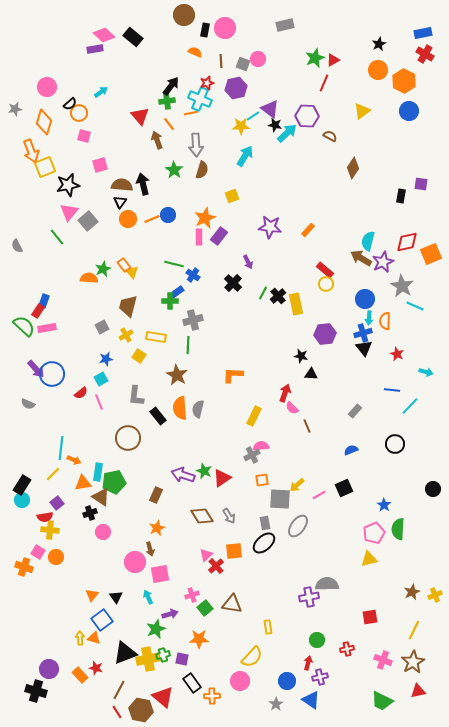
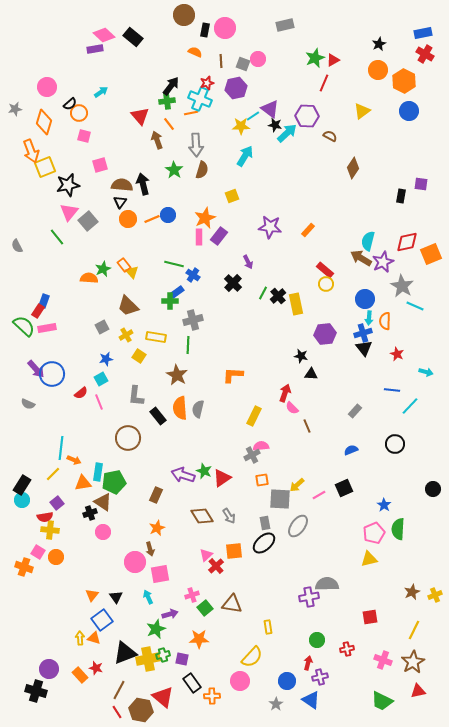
brown trapezoid at (128, 306): rotated 60 degrees counterclockwise
brown triangle at (101, 497): moved 2 px right, 5 px down
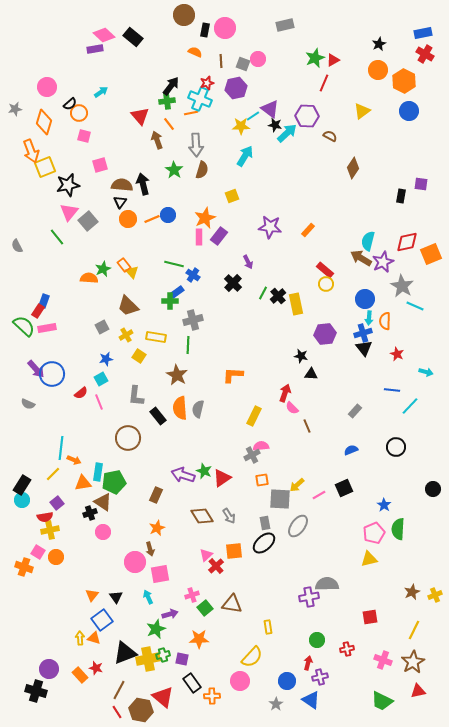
black circle at (395, 444): moved 1 px right, 3 px down
yellow cross at (50, 530): rotated 18 degrees counterclockwise
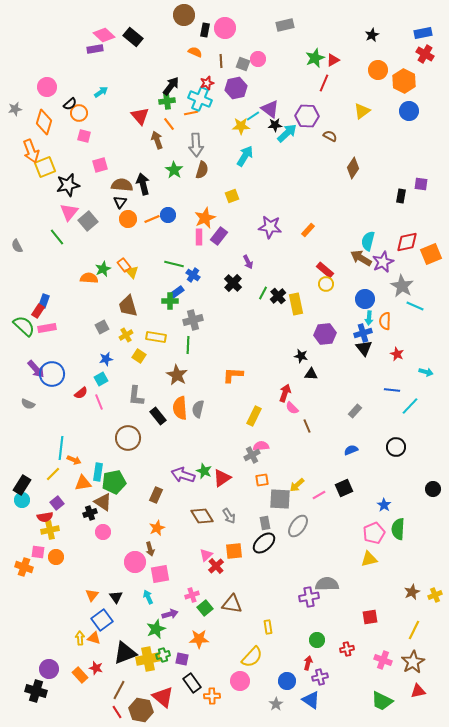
black star at (379, 44): moved 7 px left, 9 px up
black star at (275, 125): rotated 16 degrees counterclockwise
brown trapezoid at (128, 306): rotated 30 degrees clockwise
pink square at (38, 552): rotated 24 degrees counterclockwise
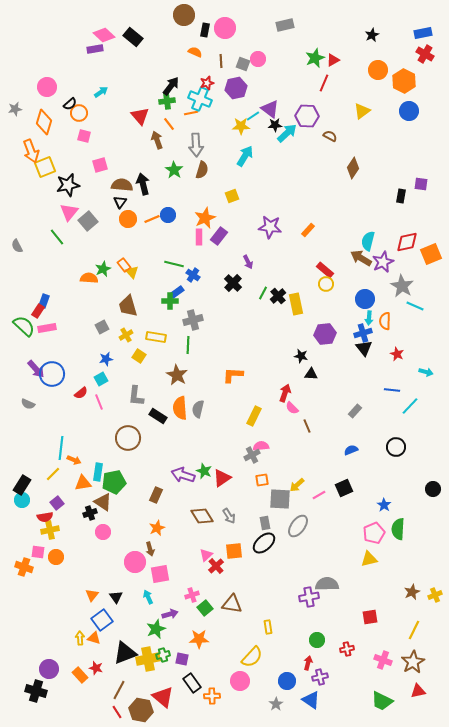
black rectangle at (158, 416): rotated 18 degrees counterclockwise
